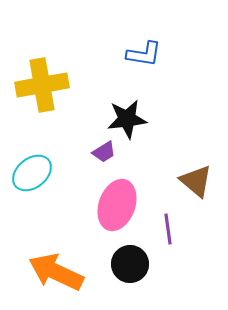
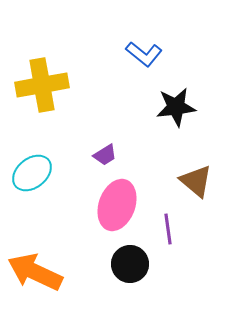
blue L-shape: rotated 30 degrees clockwise
black star: moved 49 px right, 12 px up
purple trapezoid: moved 1 px right, 3 px down
orange arrow: moved 21 px left
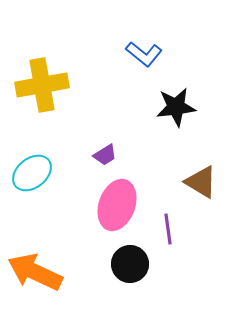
brown triangle: moved 5 px right, 1 px down; rotated 9 degrees counterclockwise
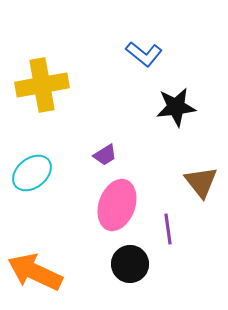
brown triangle: rotated 21 degrees clockwise
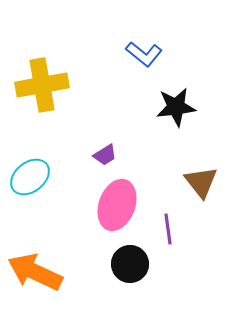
cyan ellipse: moved 2 px left, 4 px down
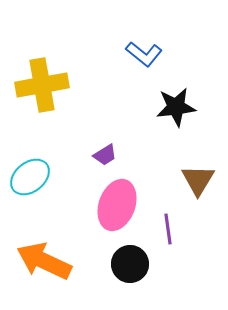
brown triangle: moved 3 px left, 2 px up; rotated 9 degrees clockwise
orange arrow: moved 9 px right, 11 px up
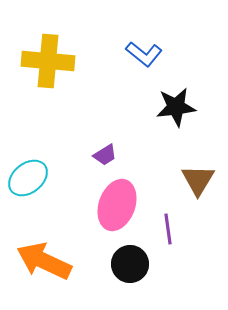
yellow cross: moved 6 px right, 24 px up; rotated 15 degrees clockwise
cyan ellipse: moved 2 px left, 1 px down
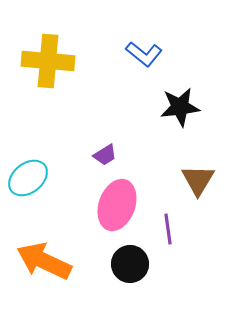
black star: moved 4 px right
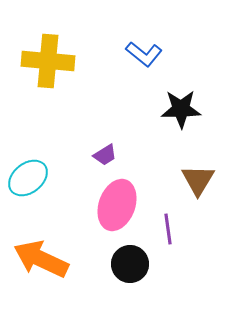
black star: moved 1 px right, 2 px down; rotated 6 degrees clockwise
orange arrow: moved 3 px left, 2 px up
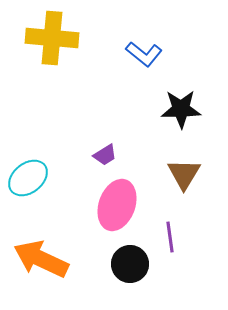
yellow cross: moved 4 px right, 23 px up
brown triangle: moved 14 px left, 6 px up
purple line: moved 2 px right, 8 px down
